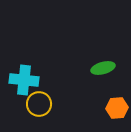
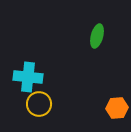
green ellipse: moved 6 px left, 32 px up; rotated 60 degrees counterclockwise
cyan cross: moved 4 px right, 3 px up
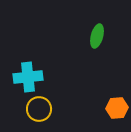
cyan cross: rotated 12 degrees counterclockwise
yellow circle: moved 5 px down
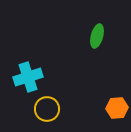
cyan cross: rotated 12 degrees counterclockwise
yellow circle: moved 8 px right
